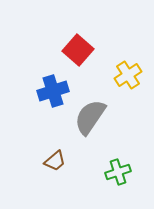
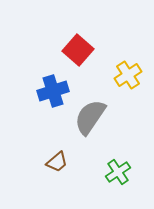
brown trapezoid: moved 2 px right, 1 px down
green cross: rotated 15 degrees counterclockwise
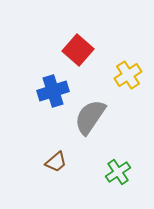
brown trapezoid: moved 1 px left
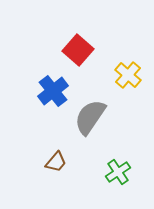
yellow cross: rotated 16 degrees counterclockwise
blue cross: rotated 20 degrees counterclockwise
brown trapezoid: rotated 10 degrees counterclockwise
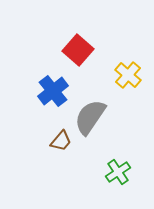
brown trapezoid: moved 5 px right, 21 px up
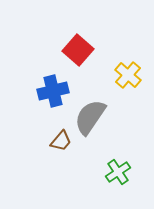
blue cross: rotated 24 degrees clockwise
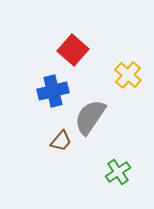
red square: moved 5 px left
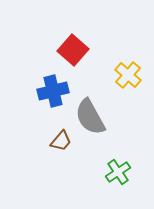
gray semicircle: rotated 63 degrees counterclockwise
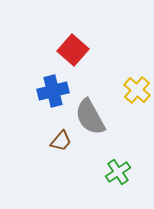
yellow cross: moved 9 px right, 15 px down
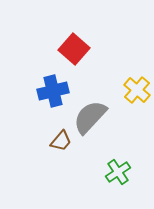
red square: moved 1 px right, 1 px up
gray semicircle: rotated 72 degrees clockwise
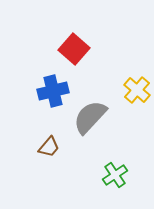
brown trapezoid: moved 12 px left, 6 px down
green cross: moved 3 px left, 3 px down
